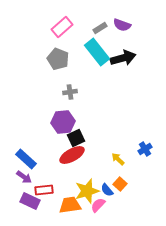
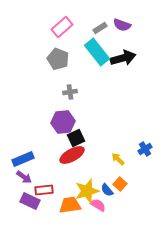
blue rectangle: moved 3 px left; rotated 65 degrees counterclockwise
pink semicircle: rotated 77 degrees clockwise
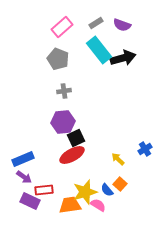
gray rectangle: moved 4 px left, 5 px up
cyan rectangle: moved 2 px right, 2 px up
gray cross: moved 6 px left, 1 px up
yellow star: moved 2 px left, 1 px down
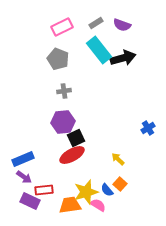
pink rectangle: rotated 15 degrees clockwise
blue cross: moved 3 px right, 21 px up
yellow star: moved 1 px right
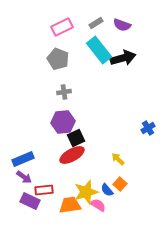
gray cross: moved 1 px down
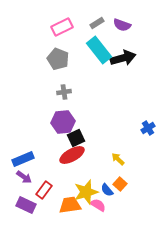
gray rectangle: moved 1 px right
red rectangle: rotated 48 degrees counterclockwise
purple rectangle: moved 4 px left, 4 px down
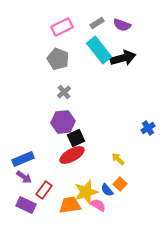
gray cross: rotated 32 degrees counterclockwise
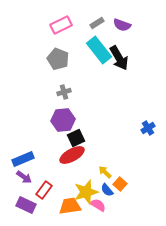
pink rectangle: moved 1 px left, 2 px up
black arrow: moved 4 px left; rotated 75 degrees clockwise
gray cross: rotated 24 degrees clockwise
purple hexagon: moved 2 px up
yellow arrow: moved 13 px left, 13 px down
orange trapezoid: moved 1 px down
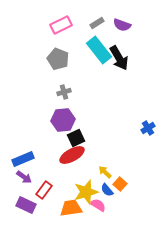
orange trapezoid: moved 1 px right, 2 px down
